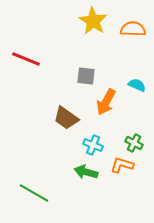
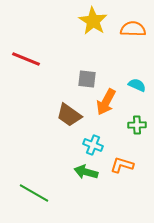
gray square: moved 1 px right, 3 px down
brown trapezoid: moved 3 px right, 3 px up
green cross: moved 3 px right, 18 px up; rotated 30 degrees counterclockwise
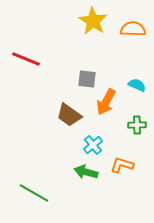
cyan cross: rotated 30 degrees clockwise
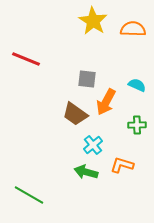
brown trapezoid: moved 6 px right, 1 px up
green line: moved 5 px left, 2 px down
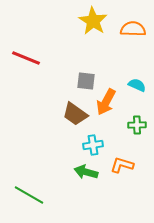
red line: moved 1 px up
gray square: moved 1 px left, 2 px down
cyan cross: rotated 30 degrees clockwise
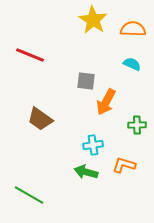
yellow star: moved 1 px up
red line: moved 4 px right, 3 px up
cyan semicircle: moved 5 px left, 21 px up
brown trapezoid: moved 35 px left, 5 px down
orange L-shape: moved 2 px right
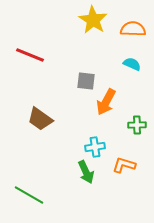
cyan cross: moved 2 px right, 2 px down
green arrow: rotated 130 degrees counterclockwise
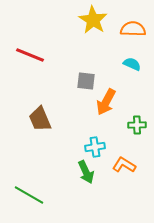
brown trapezoid: rotated 32 degrees clockwise
orange L-shape: rotated 15 degrees clockwise
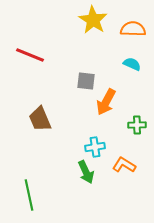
green line: rotated 48 degrees clockwise
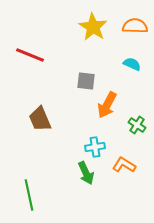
yellow star: moved 7 px down
orange semicircle: moved 2 px right, 3 px up
orange arrow: moved 1 px right, 3 px down
green cross: rotated 36 degrees clockwise
green arrow: moved 1 px down
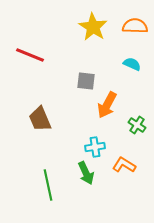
green line: moved 19 px right, 10 px up
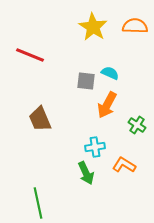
cyan semicircle: moved 22 px left, 9 px down
green line: moved 10 px left, 18 px down
